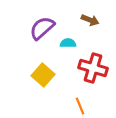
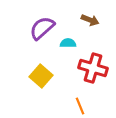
yellow square: moved 2 px left, 1 px down
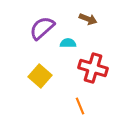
brown arrow: moved 2 px left, 1 px up
yellow square: moved 1 px left
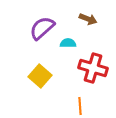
orange line: rotated 18 degrees clockwise
